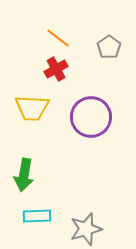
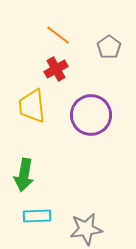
orange line: moved 3 px up
yellow trapezoid: moved 2 px up; rotated 81 degrees clockwise
purple circle: moved 2 px up
gray star: rotated 8 degrees clockwise
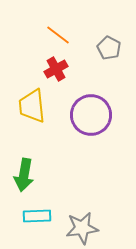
gray pentagon: moved 1 px down; rotated 10 degrees counterclockwise
gray star: moved 4 px left, 1 px up
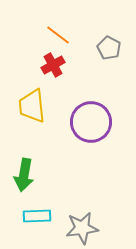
red cross: moved 3 px left, 4 px up
purple circle: moved 7 px down
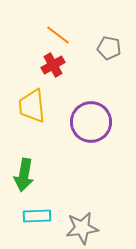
gray pentagon: rotated 15 degrees counterclockwise
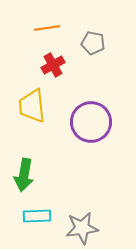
orange line: moved 11 px left, 7 px up; rotated 45 degrees counterclockwise
gray pentagon: moved 16 px left, 5 px up
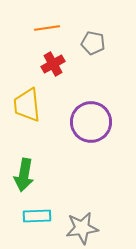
red cross: moved 1 px up
yellow trapezoid: moved 5 px left, 1 px up
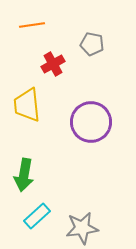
orange line: moved 15 px left, 3 px up
gray pentagon: moved 1 px left, 1 px down
cyan rectangle: rotated 40 degrees counterclockwise
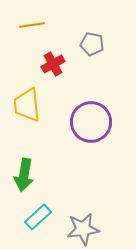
cyan rectangle: moved 1 px right, 1 px down
gray star: moved 1 px right, 1 px down
